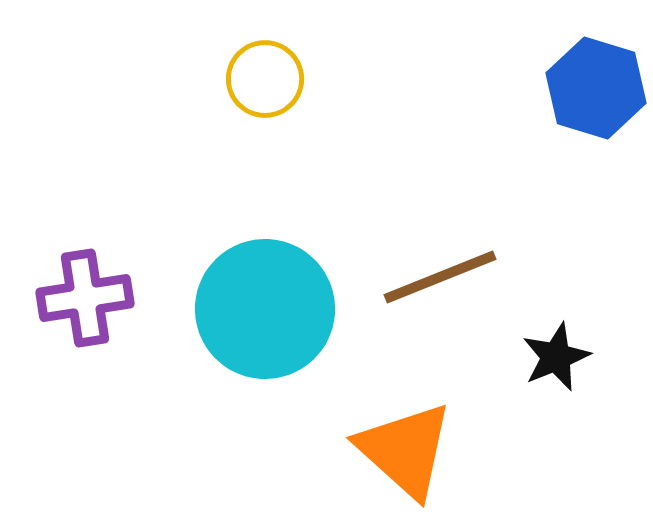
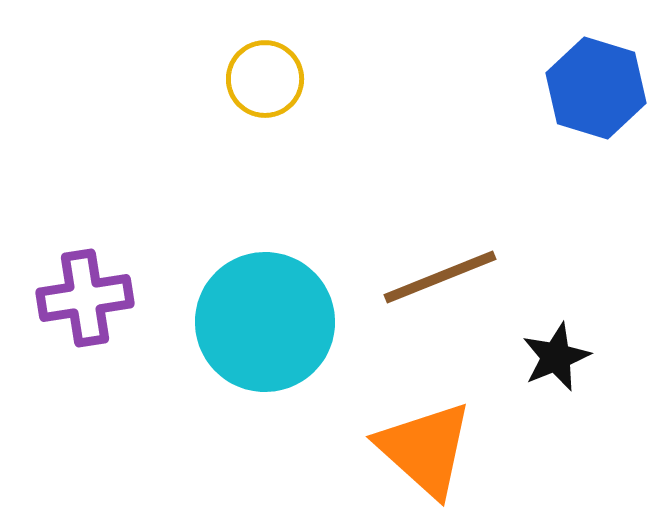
cyan circle: moved 13 px down
orange triangle: moved 20 px right, 1 px up
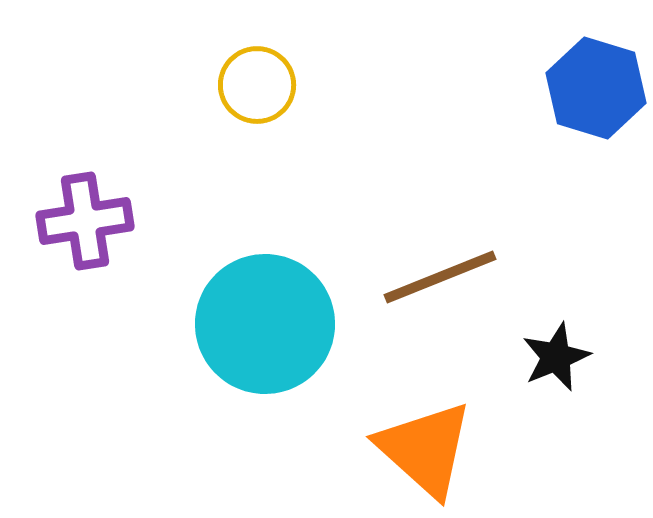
yellow circle: moved 8 px left, 6 px down
purple cross: moved 77 px up
cyan circle: moved 2 px down
